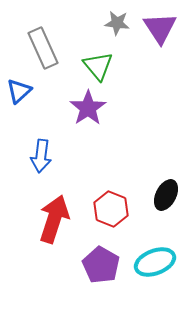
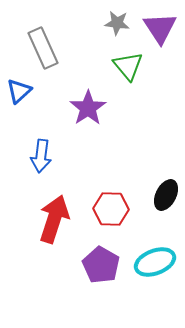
green triangle: moved 30 px right
red hexagon: rotated 20 degrees counterclockwise
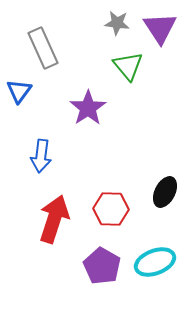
blue triangle: rotated 12 degrees counterclockwise
black ellipse: moved 1 px left, 3 px up
purple pentagon: moved 1 px right, 1 px down
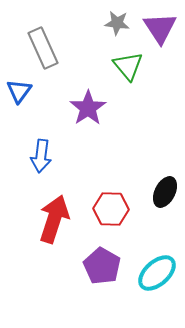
cyan ellipse: moved 2 px right, 11 px down; rotated 21 degrees counterclockwise
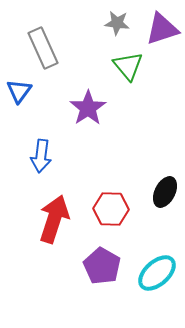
purple triangle: moved 2 px right, 1 px down; rotated 45 degrees clockwise
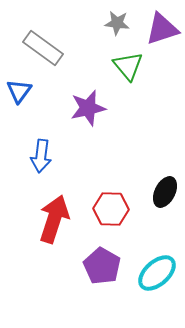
gray rectangle: rotated 30 degrees counterclockwise
purple star: rotated 21 degrees clockwise
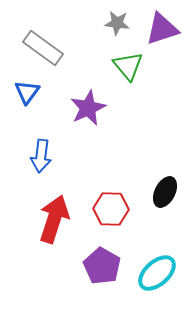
blue triangle: moved 8 px right, 1 px down
purple star: rotated 12 degrees counterclockwise
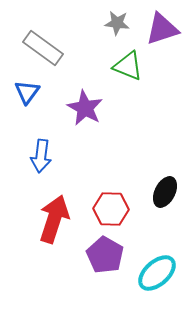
green triangle: rotated 28 degrees counterclockwise
purple star: moved 3 px left; rotated 18 degrees counterclockwise
purple pentagon: moved 3 px right, 11 px up
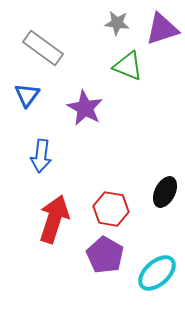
blue triangle: moved 3 px down
red hexagon: rotated 8 degrees clockwise
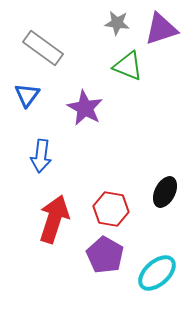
purple triangle: moved 1 px left
